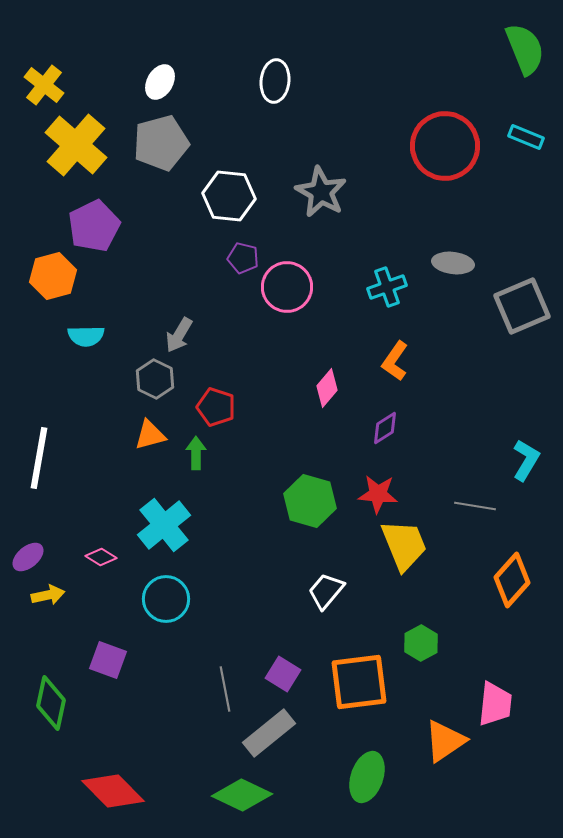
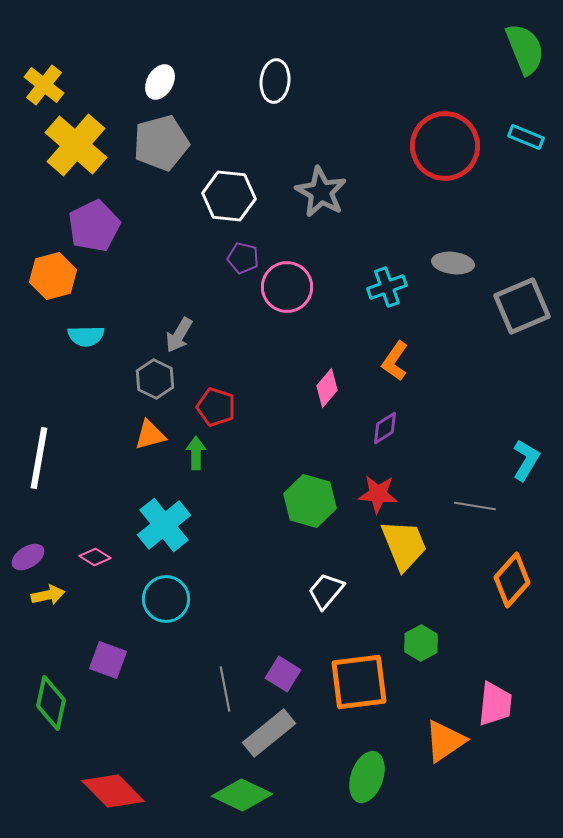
purple ellipse at (28, 557): rotated 8 degrees clockwise
pink diamond at (101, 557): moved 6 px left
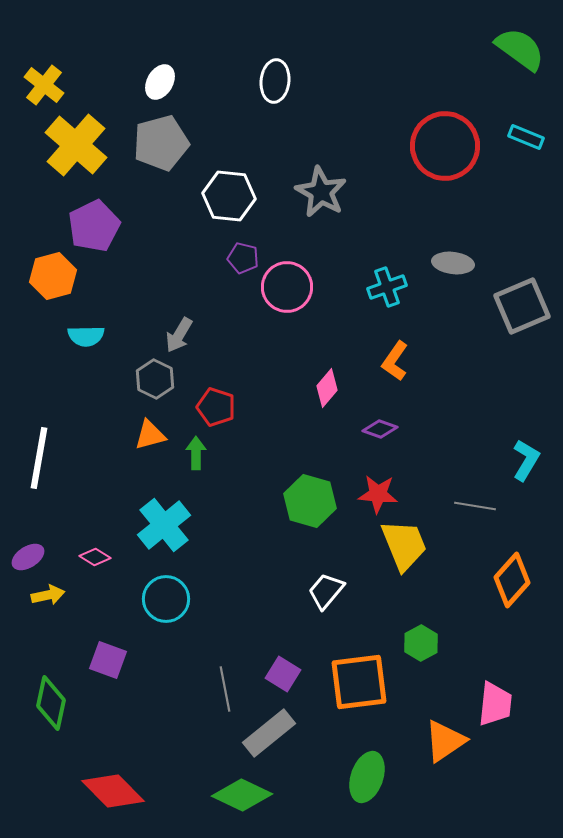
green semicircle at (525, 49): moved 5 px left; rotated 32 degrees counterclockwise
purple diamond at (385, 428): moved 5 px left, 1 px down; rotated 52 degrees clockwise
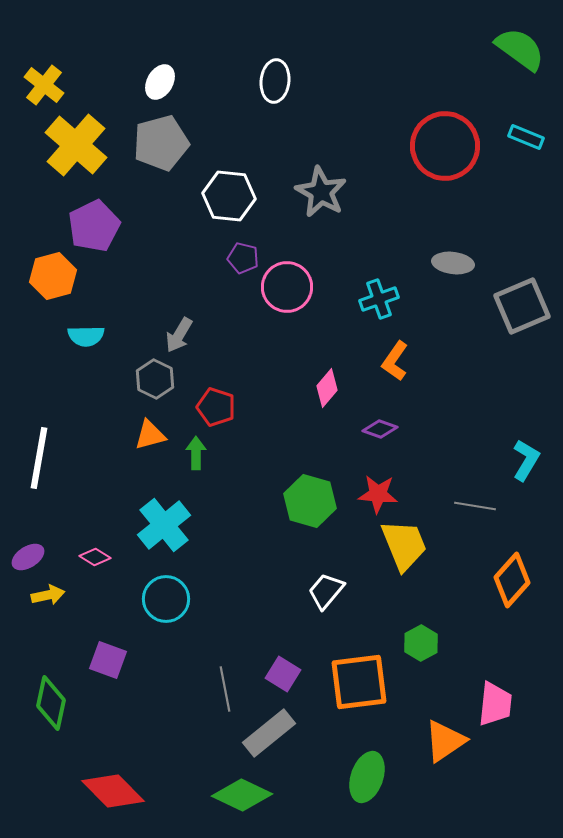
cyan cross at (387, 287): moved 8 px left, 12 px down
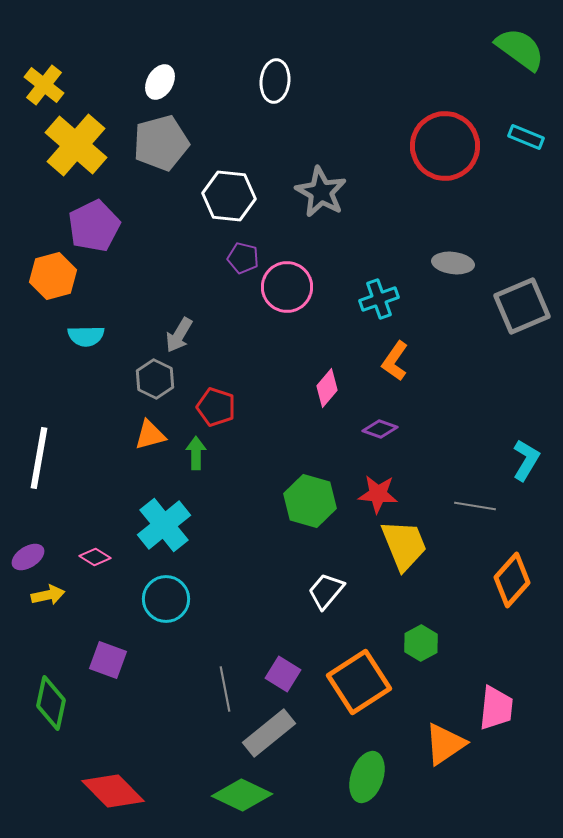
orange square at (359, 682): rotated 26 degrees counterclockwise
pink trapezoid at (495, 704): moved 1 px right, 4 px down
orange triangle at (445, 741): moved 3 px down
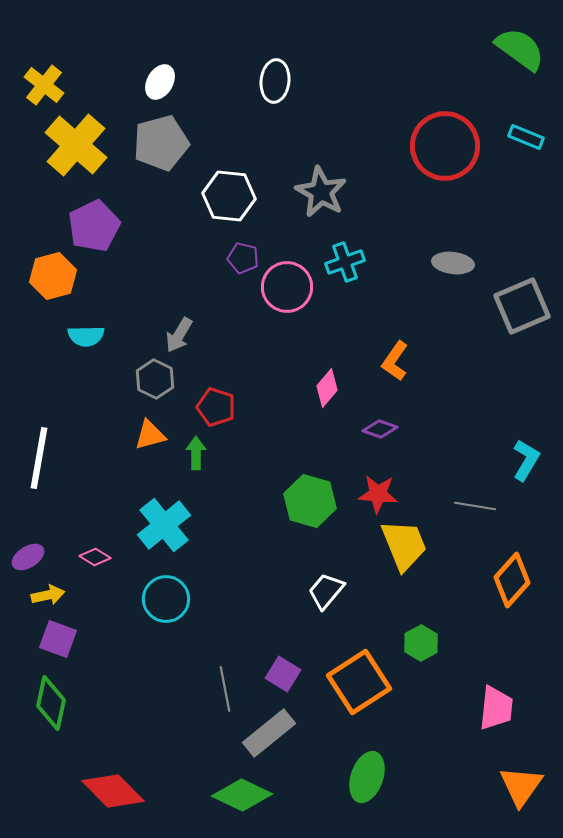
cyan cross at (379, 299): moved 34 px left, 37 px up
purple square at (108, 660): moved 50 px left, 21 px up
orange triangle at (445, 744): moved 76 px right, 42 px down; rotated 21 degrees counterclockwise
